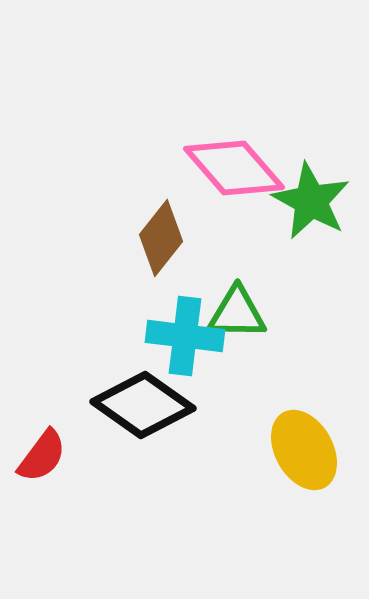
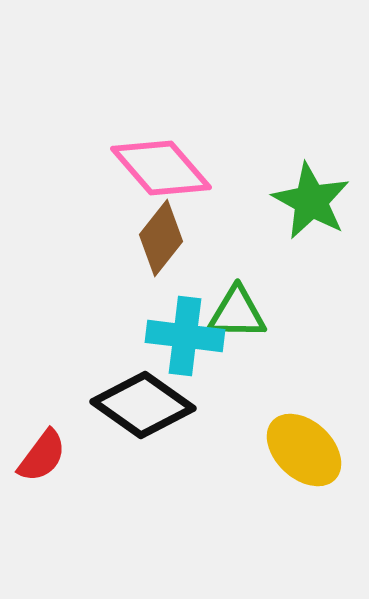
pink diamond: moved 73 px left
yellow ellipse: rotated 18 degrees counterclockwise
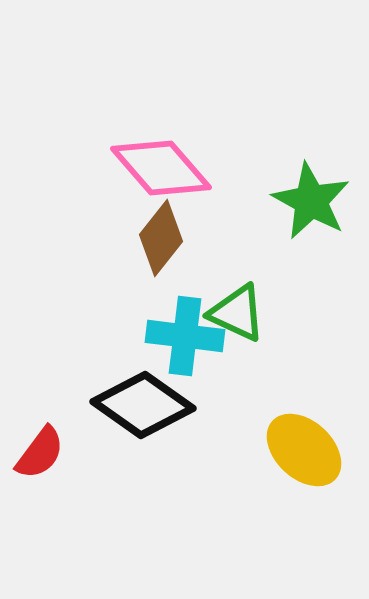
green triangle: rotated 24 degrees clockwise
red semicircle: moved 2 px left, 3 px up
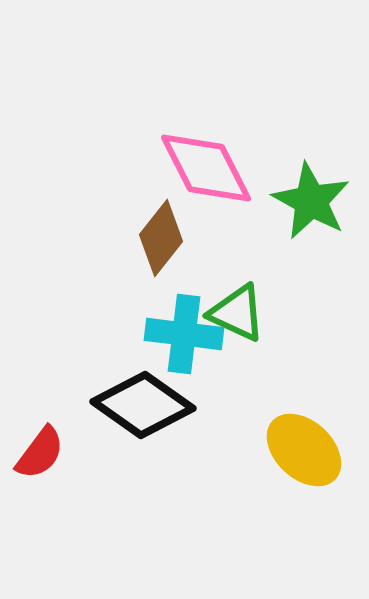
pink diamond: moved 45 px right; rotated 14 degrees clockwise
cyan cross: moved 1 px left, 2 px up
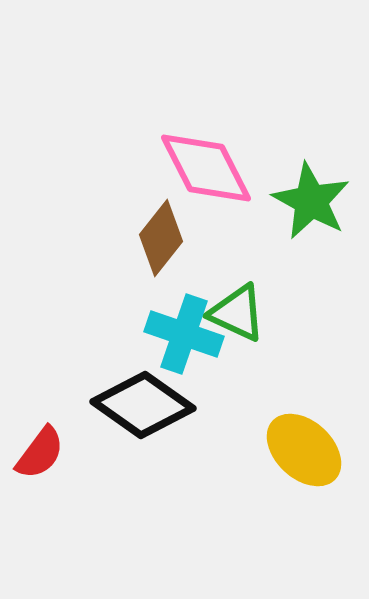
cyan cross: rotated 12 degrees clockwise
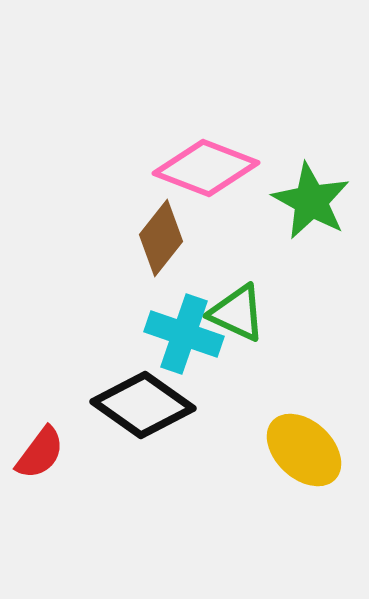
pink diamond: rotated 42 degrees counterclockwise
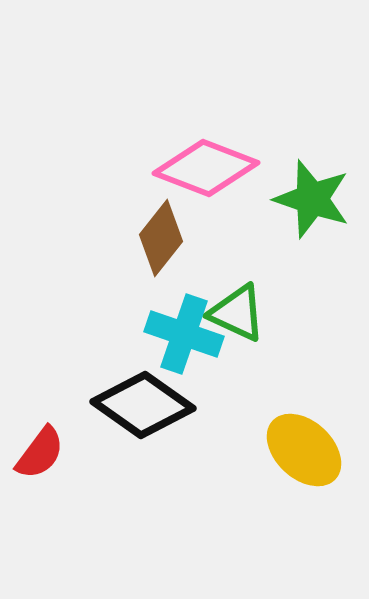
green star: moved 1 px right, 2 px up; rotated 10 degrees counterclockwise
